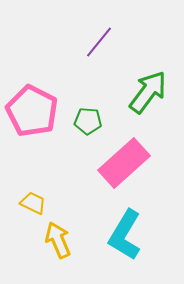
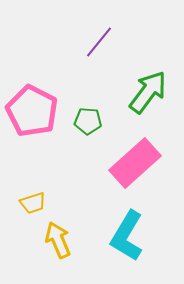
pink rectangle: moved 11 px right
yellow trapezoid: rotated 136 degrees clockwise
cyan L-shape: moved 2 px right, 1 px down
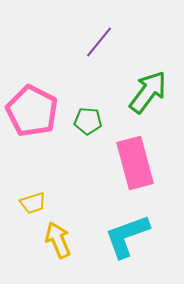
pink rectangle: rotated 63 degrees counterclockwise
cyan L-shape: rotated 39 degrees clockwise
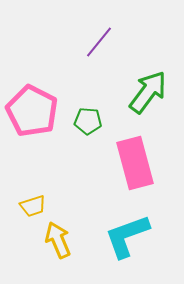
yellow trapezoid: moved 3 px down
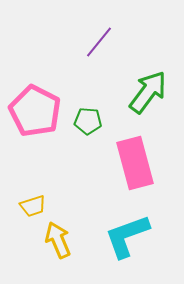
pink pentagon: moved 3 px right
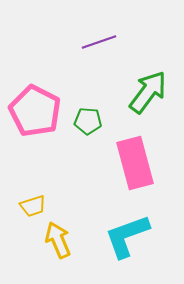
purple line: rotated 32 degrees clockwise
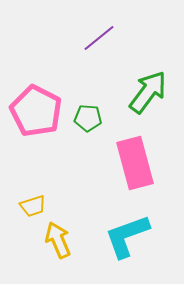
purple line: moved 4 px up; rotated 20 degrees counterclockwise
pink pentagon: moved 1 px right
green pentagon: moved 3 px up
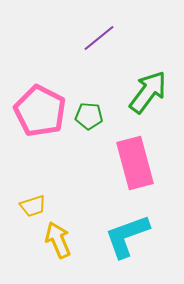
pink pentagon: moved 4 px right
green pentagon: moved 1 px right, 2 px up
